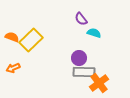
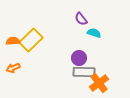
orange semicircle: moved 1 px right, 4 px down; rotated 24 degrees counterclockwise
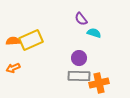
yellow rectangle: rotated 20 degrees clockwise
gray rectangle: moved 5 px left, 4 px down
orange cross: rotated 24 degrees clockwise
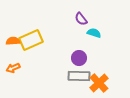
orange cross: rotated 30 degrees counterclockwise
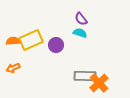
cyan semicircle: moved 14 px left
purple circle: moved 23 px left, 13 px up
gray rectangle: moved 6 px right
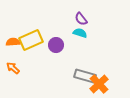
orange semicircle: moved 1 px down
orange arrow: rotated 64 degrees clockwise
gray rectangle: rotated 15 degrees clockwise
orange cross: moved 1 px down
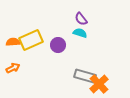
purple circle: moved 2 px right
orange arrow: rotated 112 degrees clockwise
